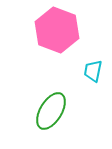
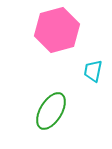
pink hexagon: rotated 24 degrees clockwise
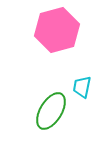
cyan trapezoid: moved 11 px left, 16 px down
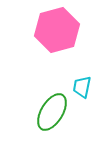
green ellipse: moved 1 px right, 1 px down
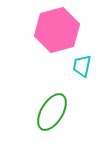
cyan trapezoid: moved 21 px up
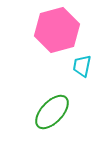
green ellipse: rotated 12 degrees clockwise
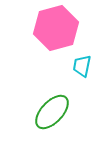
pink hexagon: moved 1 px left, 2 px up
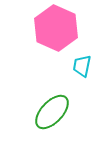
pink hexagon: rotated 21 degrees counterclockwise
